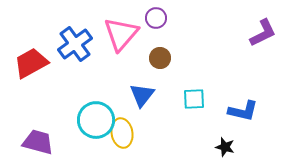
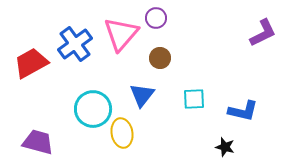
cyan circle: moved 3 px left, 11 px up
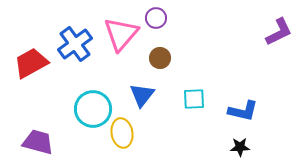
purple L-shape: moved 16 px right, 1 px up
black star: moved 15 px right; rotated 18 degrees counterclockwise
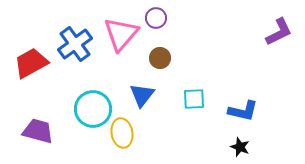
purple trapezoid: moved 11 px up
black star: rotated 24 degrees clockwise
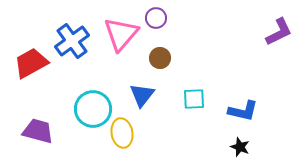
blue cross: moved 3 px left, 3 px up
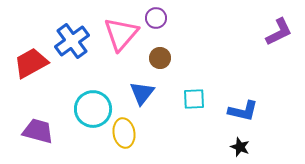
blue triangle: moved 2 px up
yellow ellipse: moved 2 px right
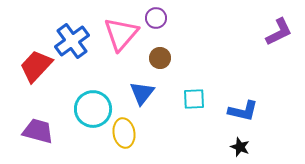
red trapezoid: moved 5 px right, 3 px down; rotated 18 degrees counterclockwise
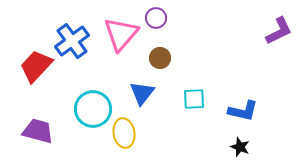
purple L-shape: moved 1 px up
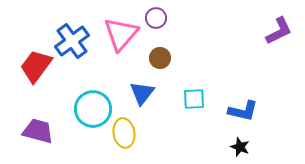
red trapezoid: rotated 6 degrees counterclockwise
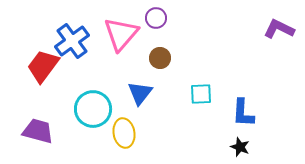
purple L-shape: moved 2 px up; rotated 128 degrees counterclockwise
red trapezoid: moved 7 px right
blue triangle: moved 2 px left
cyan square: moved 7 px right, 5 px up
blue L-shape: moved 2 px down; rotated 80 degrees clockwise
